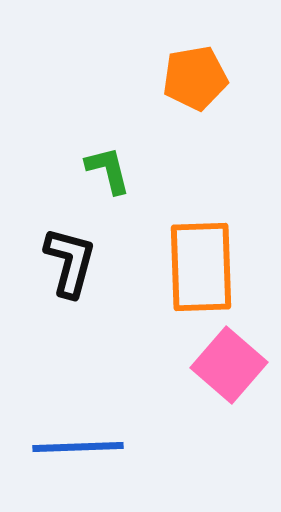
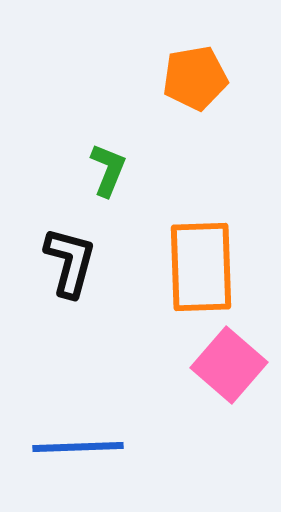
green L-shape: rotated 36 degrees clockwise
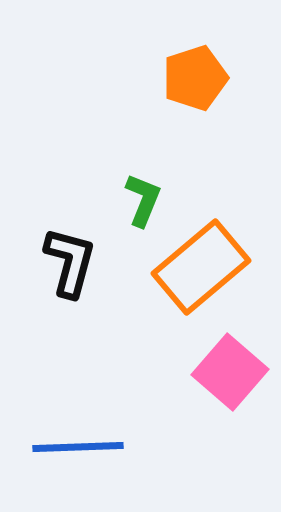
orange pentagon: rotated 8 degrees counterclockwise
green L-shape: moved 35 px right, 30 px down
orange rectangle: rotated 52 degrees clockwise
pink square: moved 1 px right, 7 px down
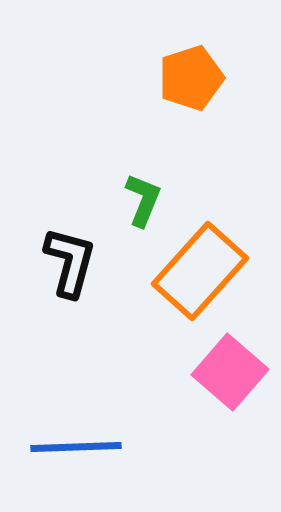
orange pentagon: moved 4 px left
orange rectangle: moved 1 px left, 4 px down; rotated 8 degrees counterclockwise
blue line: moved 2 px left
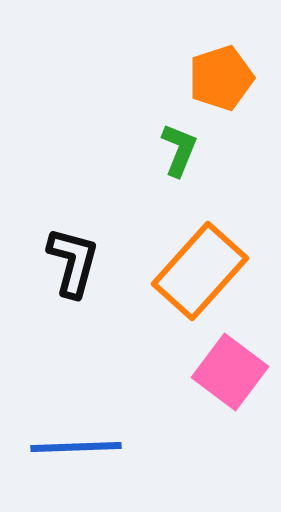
orange pentagon: moved 30 px right
green L-shape: moved 36 px right, 50 px up
black L-shape: moved 3 px right
pink square: rotated 4 degrees counterclockwise
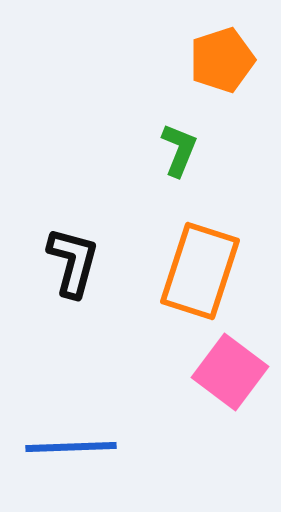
orange pentagon: moved 1 px right, 18 px up
orange rectangle: rotated 24 degrees counterclockwise
blue line: moved 5 px left
